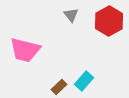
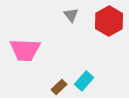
pink trapezoid: rotated 12 degrees counterclockwise
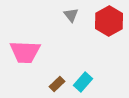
pink trapezoid: moved 2 px down
cyan rectangle: moved 1 px left, 1 px down
brown rectangle: moved 2 px left, 3 px up
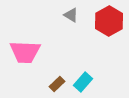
gray triangle: rotated 21 degrees counterclockwise
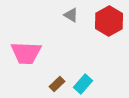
pink trapezoid: moved 1 px right, 1 px down
cyan rectangle: moved 2 px down
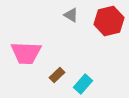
red hexagon: rotated 16 degrees clockwise
brown rectangle: moved 9 px up
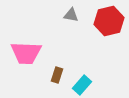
gray triangle: rotated 21 degrees counterclockwise
brown rectangle: rotated 28 degrees counterclockwise
cyan rectangle: moved 1 px left, 1 px down
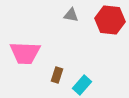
red hexagon: moved 1 px right, 1 px up; rotated 20 degrees clockwise
pink trapezoid: moved 1 px left
